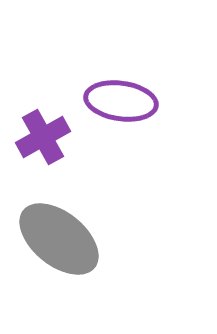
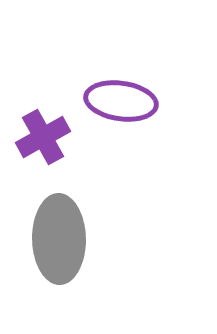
gray ellipse: rotated 50 degrees clockwise
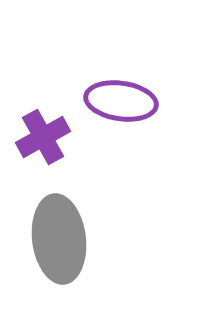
gray ellipse: rotated 6 degrees counterclockwise
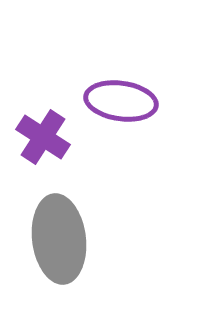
purple cross: rotated 28 degrees counterclockwise
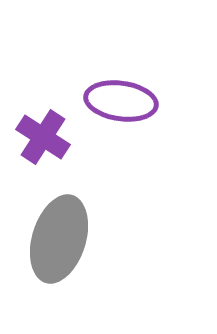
gray ellipse: rotated 24 degrees clockwise
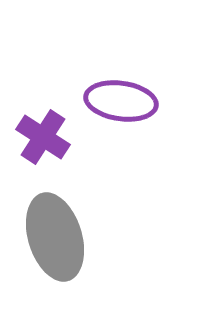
gray ellipse: moved 4 px left, 2 px up; rotated 34 degrees counterclockwise
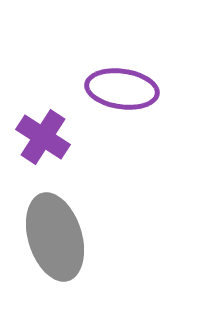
purple ellipse: moved 1 px right, 12 px up
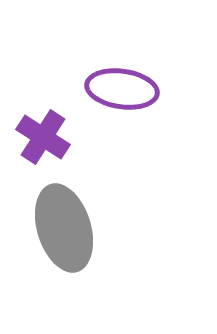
gray ellipse: moved 9 px right, 9 px up
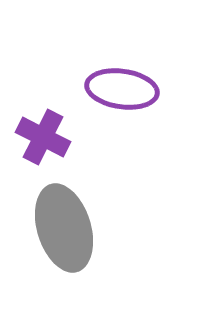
purple cross: rotated 6 degrees counterclockwise
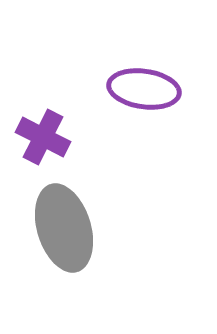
purple ellipse: moved 22 px right
